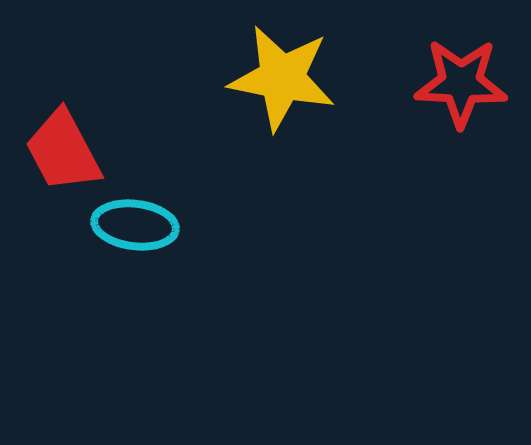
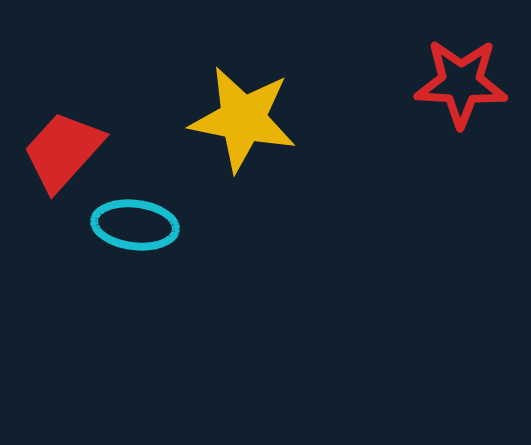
yellow star: moved 39 px left, 41 px down
red trapezoid: rotated 70 degrees clockwise
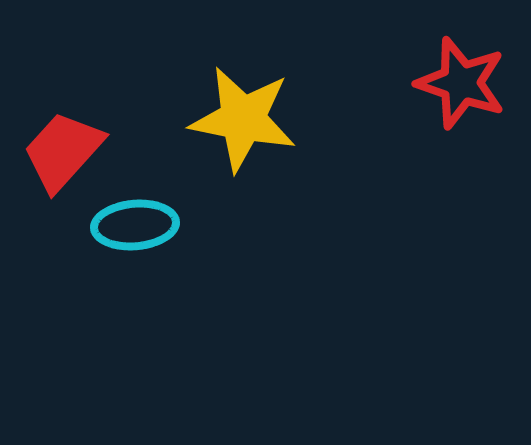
red star: rotated 16 degrees clockwise
cyan ellipse: rotated 12 degrees counterclockwise
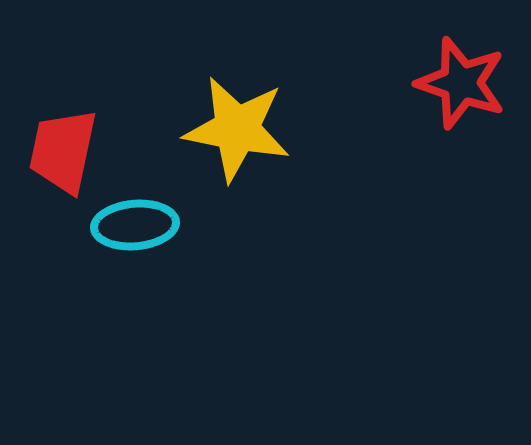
yellow star: moved 6 px left, 10 px down
red trapezoid: rotated 30 degrees counterclockwise
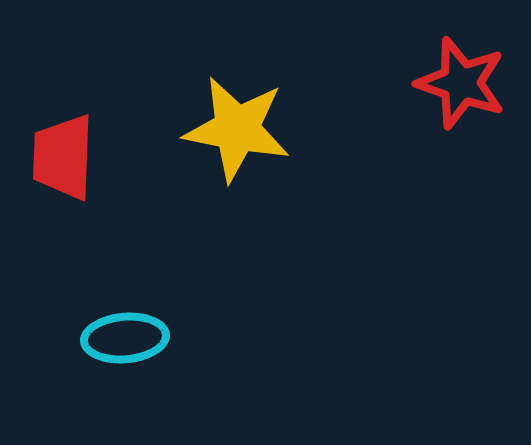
red trapezoid: moved 6 px down; rotated 10 degrees counterclockwise
cyan ellipse: moved 10 px left, 113 px down
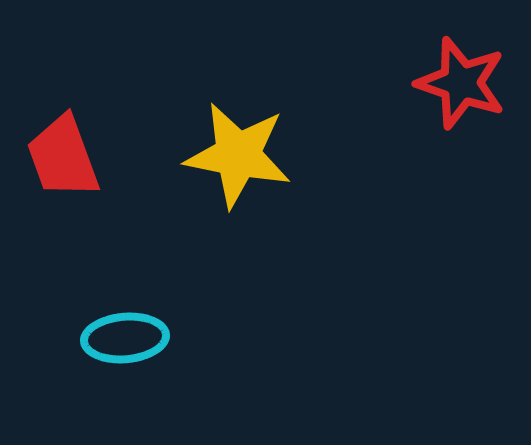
yellow star: moved 1 px right, 26 px down
red trapezoid: rotated 22 degrees counterclockwise
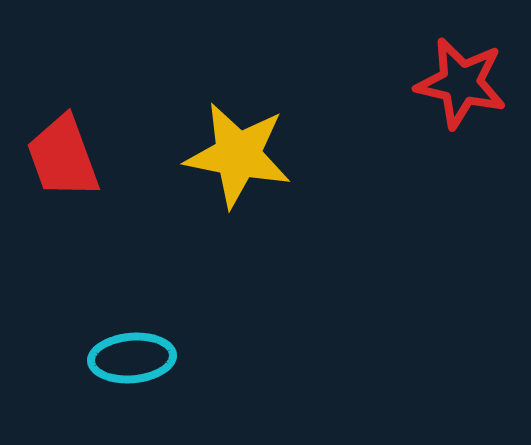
red star: rotated 6 degrees counterclockwise
cyan ellipse: moved 7 px right, 20 px down
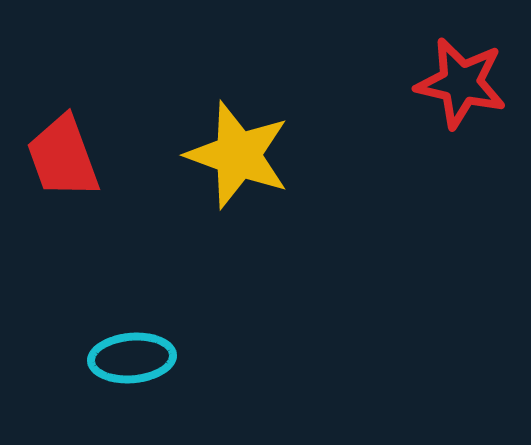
yellow star: rotated 9 degrees clockwise
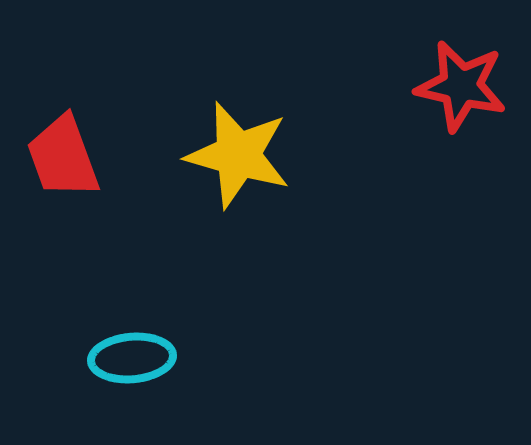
red star: moved 3 px down
yellow star: rotated 4 degrees counterclockwise
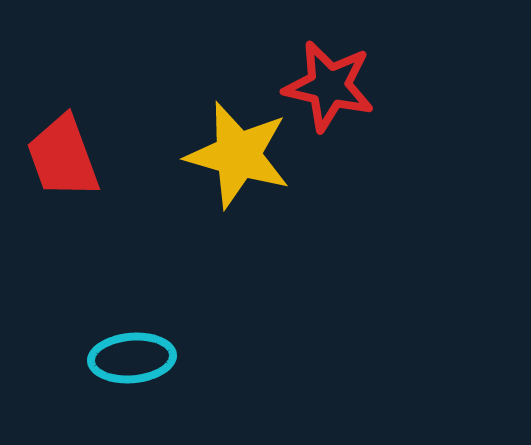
red star: moved 132 px left
